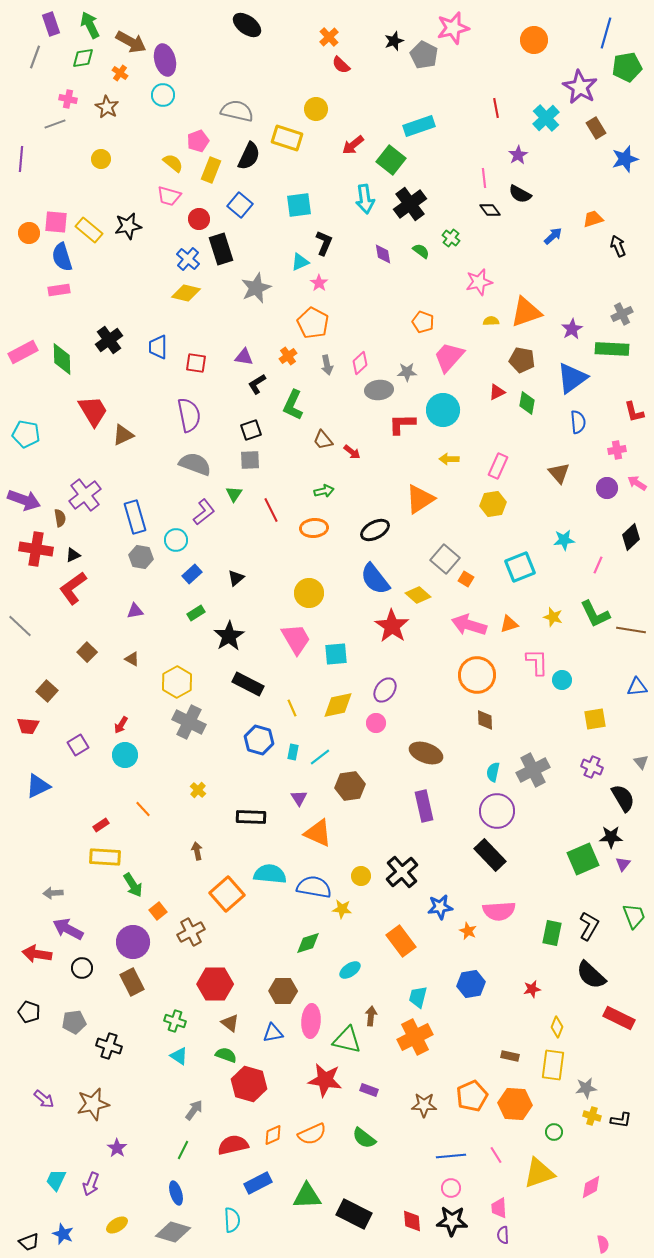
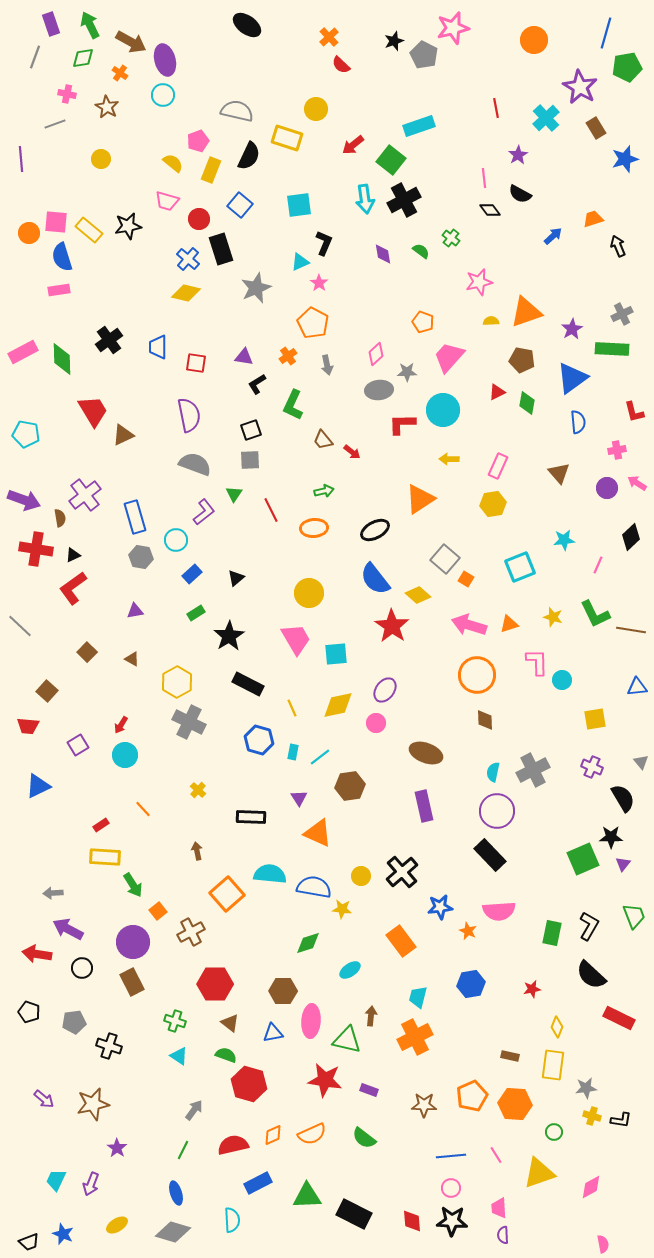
pink cross at (68, 99): moved 1 px left, 5 px up
purple line at (21, 159): rotated 10 degrees counterclockwise
pink trapezoid at (169, 196): moved 2 px left, 5 px down
black cross at (410, 204): moved 6 px left, 4 px up; rotated 8 degrees clockwise
pink diamond at (360, 363): moved 16 px right, 9 px up
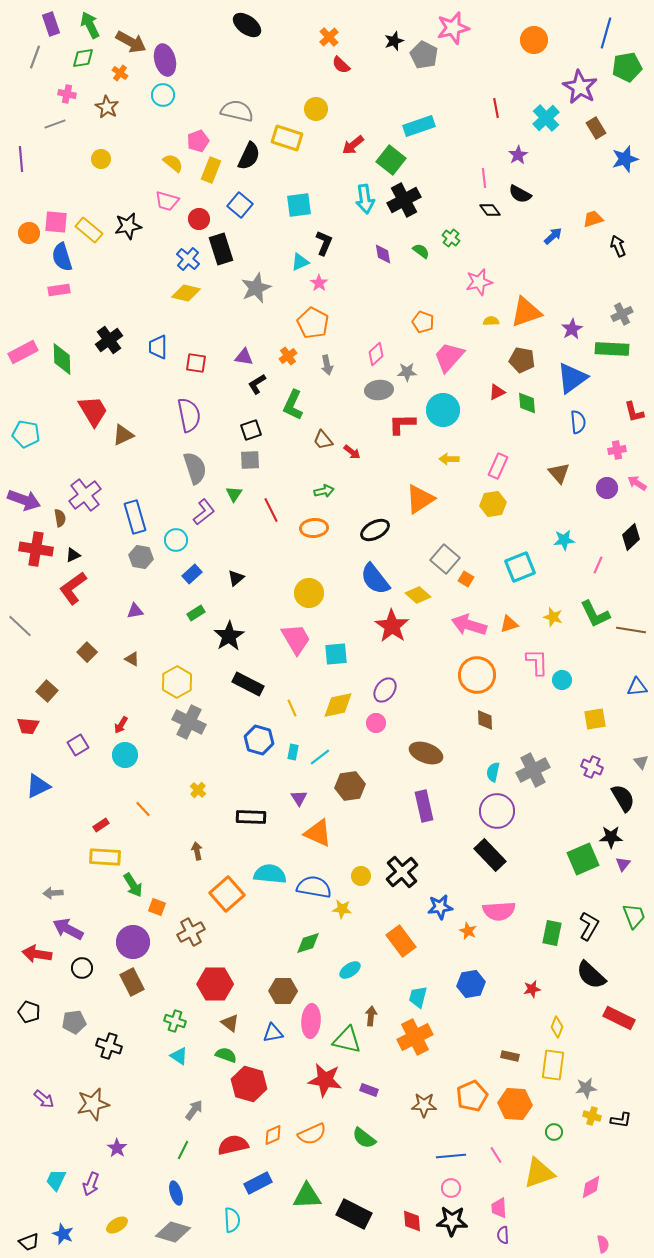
green diamond at (527, 403): rotated 15 degrees counterclockwise
gray semicircle at (195, 464): moved 4 px down; rotated 52 degrees clockwise
orange square at (158, 911): moved 1 px left, 4 px up; rotated 30 degrees counterclockwise
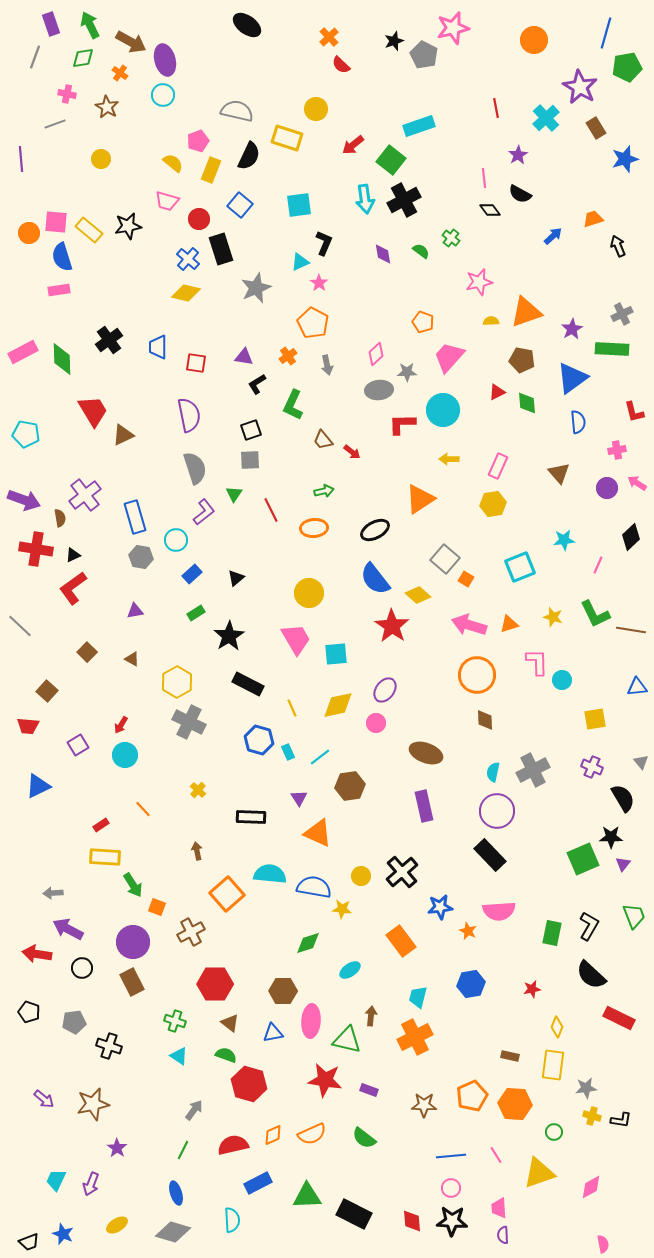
cyan rectangle at (293, 752): moved 5 px left; rotated 35 degrees counterclockwise
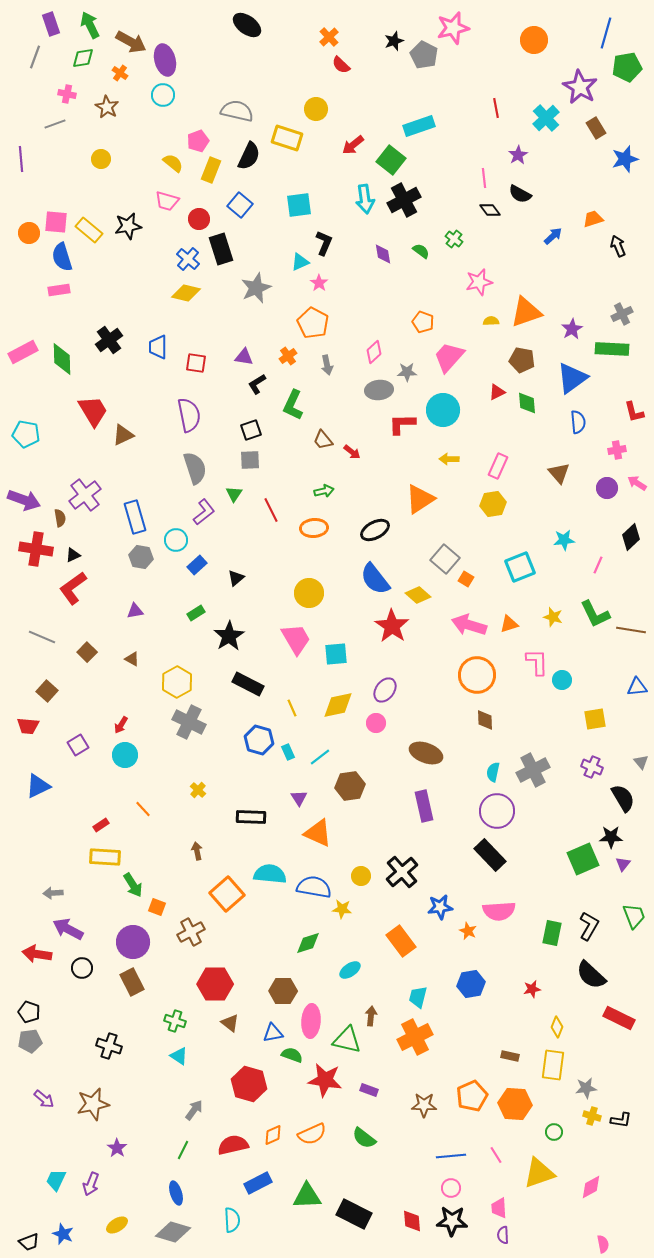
green cross at (451, 238): moved 3 px right, 1 px down
pink diamond at (376, 354): moved 2 px left, 2 px up
blue rectangle at (192, 574): moved 5 px right, 9 px up
gray line at (20, 626): moved 22 px right, 11 px down; rotated 20 degrees counterclockwise
gray pentagon at (74, 1022): moved 44 px left, 19 px down
green semicircle at (226, 1055): moved 66 px right
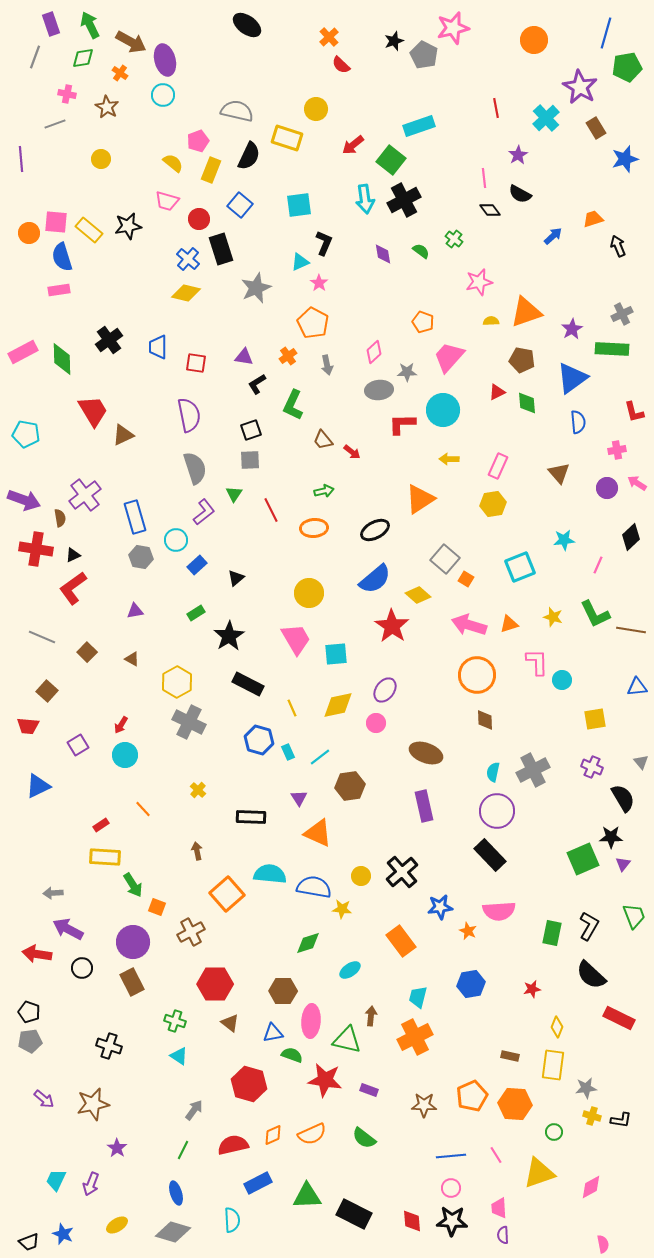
blue semicircle at (375, 579): rotated 92 degrees counterclockwise
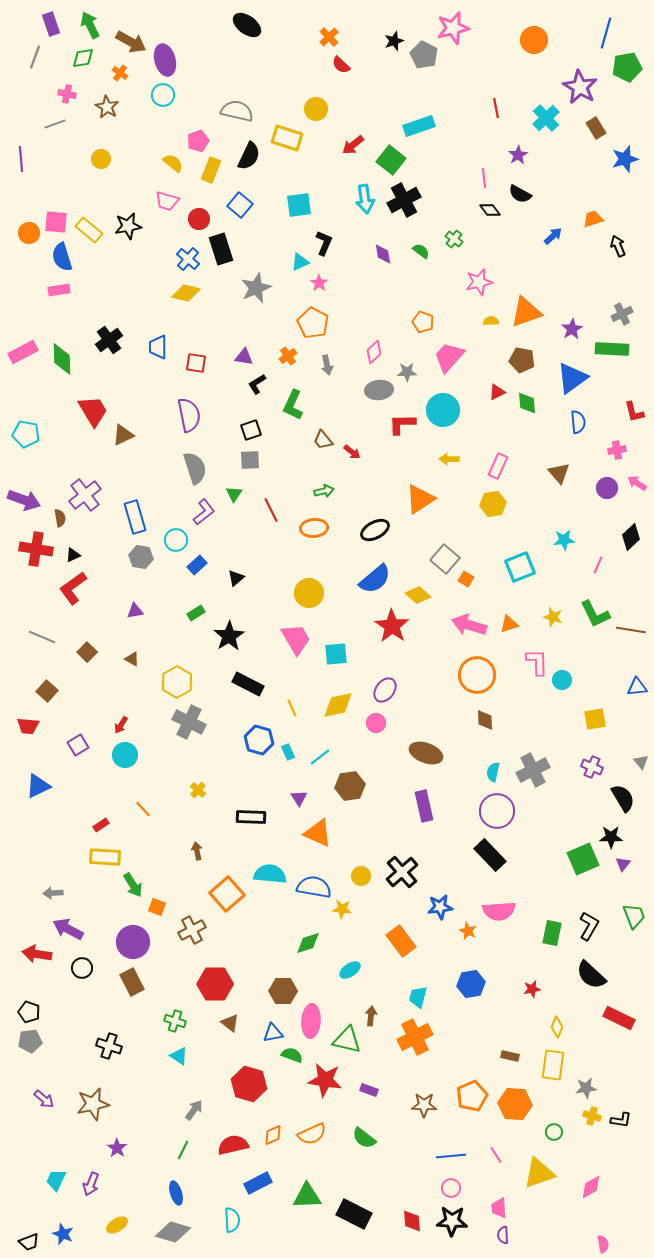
brown cross at (191, 932): moved 1 px right, 2 px up
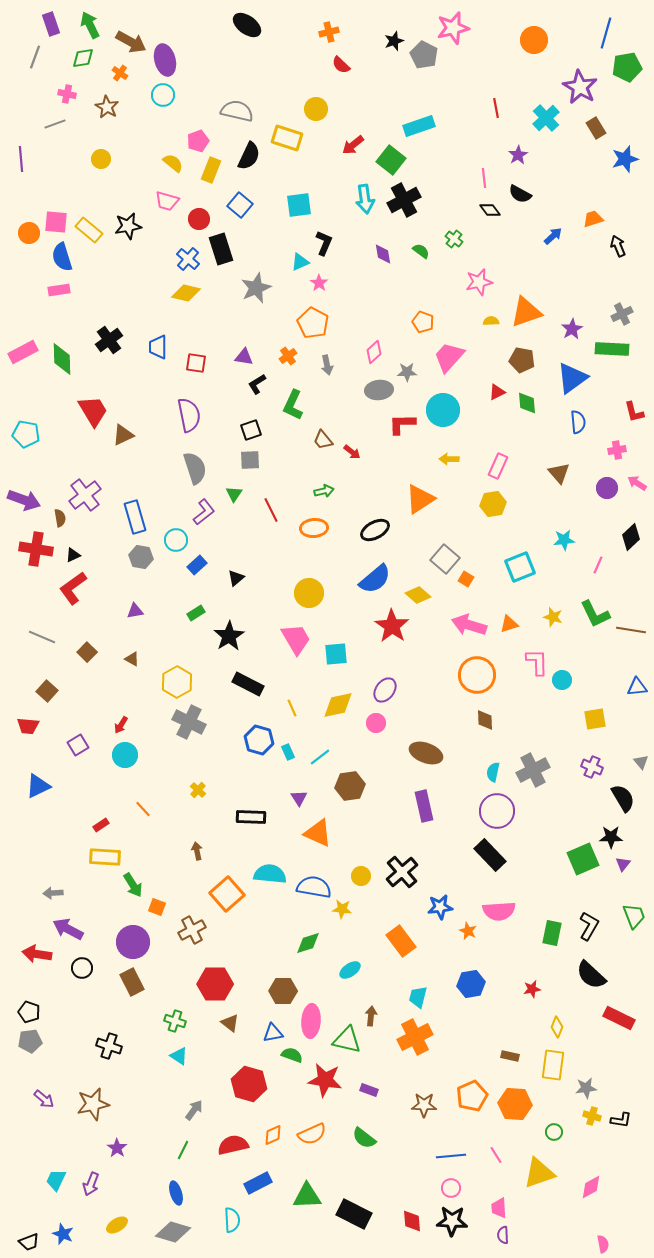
orange cross at (329, 37): moved 5 px up; rotated 30 degrees clockwise
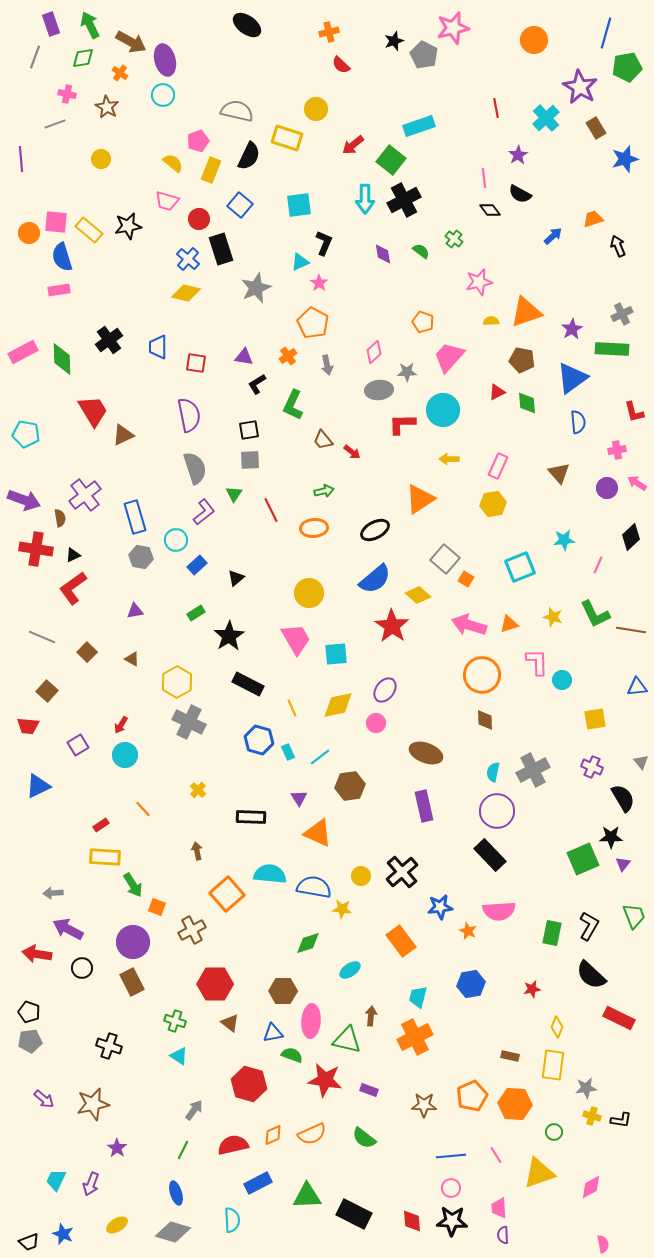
cyan arrow at (365, 199): rotated 8 degrees clockwise
black square at (251, 430): moved 2 px left; rotated 10 degrees clockwise
orange circle at (477, 675): moved 5 px right
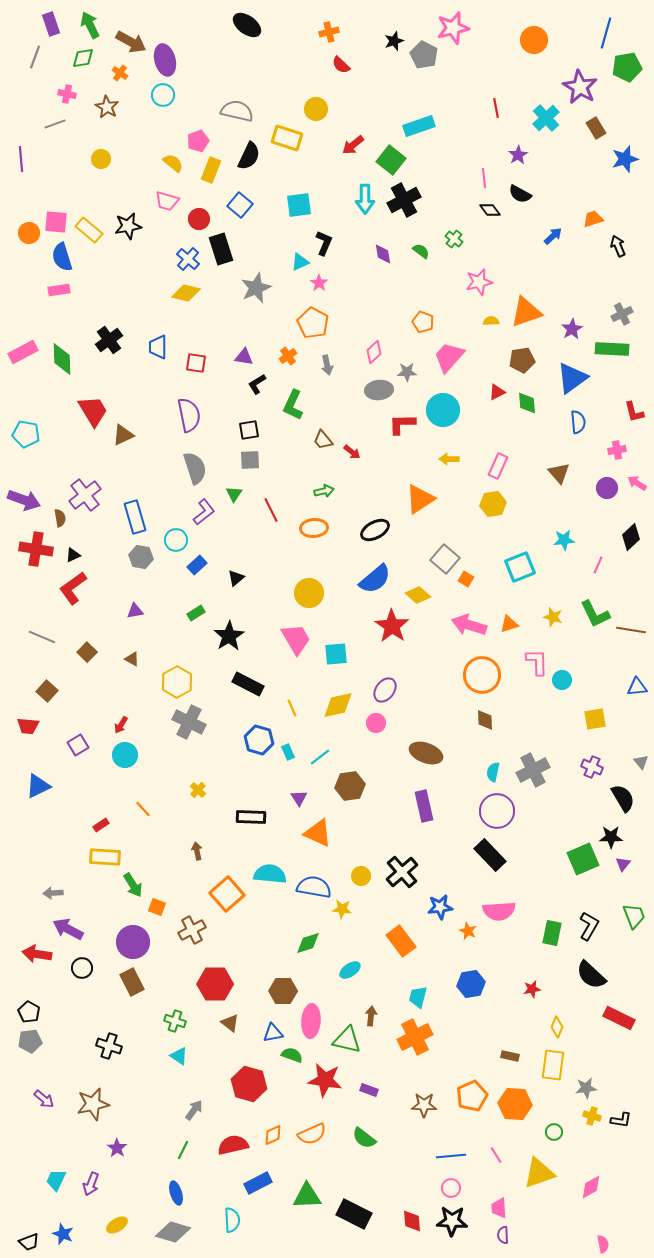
brown pentagon at (522, 360): rotated 20 degrees counterclockwise
black pentagon at (29, 1012): rotated 10 degrees clockwise
